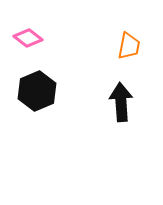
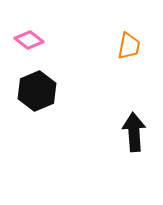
pink diamond: moved 1 px right, 2 px down
black arrow: moved 13 px right, 30 px down
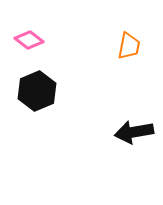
black arrow: rotated 96 degrees counterclockwise
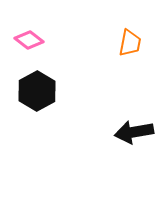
orange trapezoid: moved 1 px right, 3 px up
black hexagon: rotated 6 degrees counterclockwise
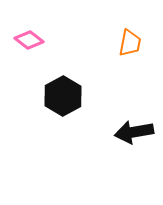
black hexagon: moved 26 px right, 5 px down
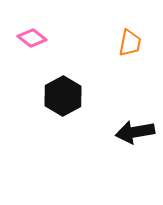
pink diamond: moved 3 px right, 2 px up
black arrow: moved 1 px right
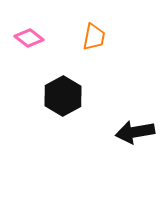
pink diamond: moved 3 px left
orange trapezoid: moved 36 px left, 6 px up
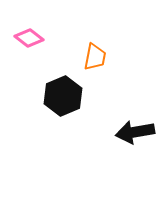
orange trapezoid: moved 1 px right, 20 px down
black hexagon: rotated 6 degrees clockwise
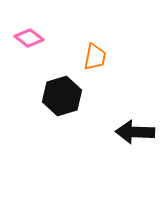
black hexagon: moved 1 px left; rotated 6 degrees clockwise
black arrow: rotated 12 degrees clockwise
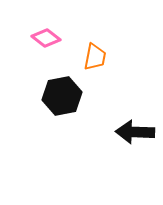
pink diamond: moved 17 px right
black hexagon: rotated 6 degrees clockwise
